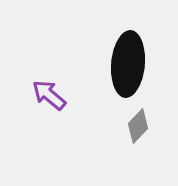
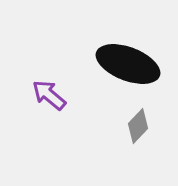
black ellipse: rotated 74 degrees counterclockwise
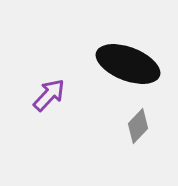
purple arrow: rotated 93 degrees clockwise
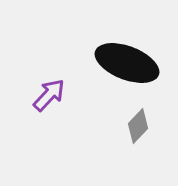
black ellipse: moved 1 px left, 1 px up
